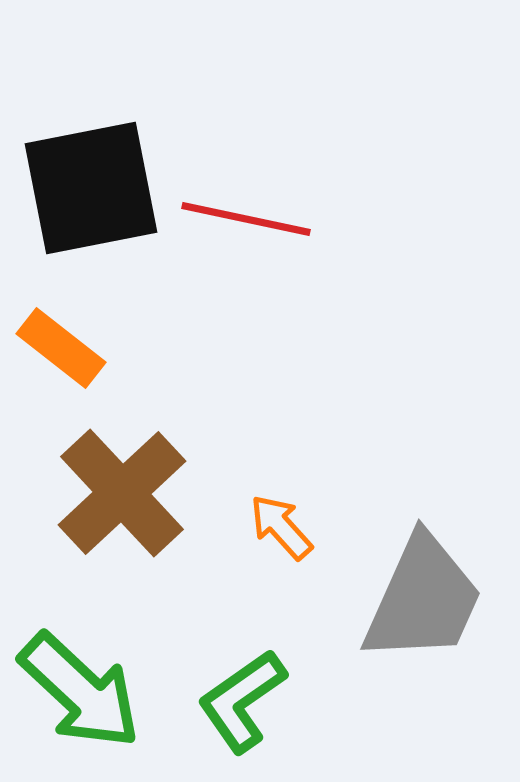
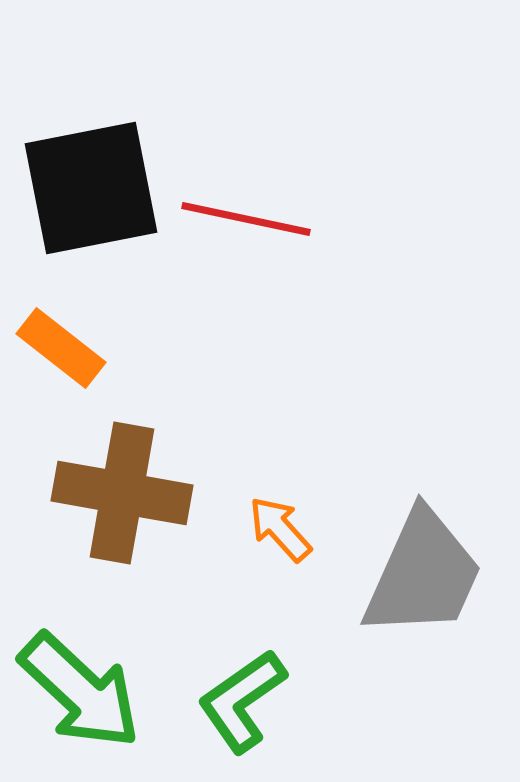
brown cross: rotated 37 degrees counterclockwise
orange arrow: moved 1 px left, 2 px down
gray trapezoid: moved 25 px up
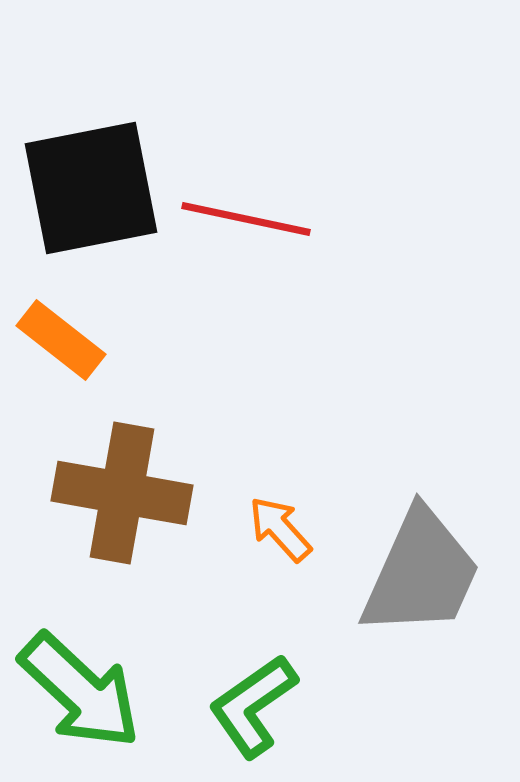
orange rectangle: moved 8 px up
gray trapezoid: moved 2 px left, 1 px up
green L-shape: moved 11 px right, 5 px down
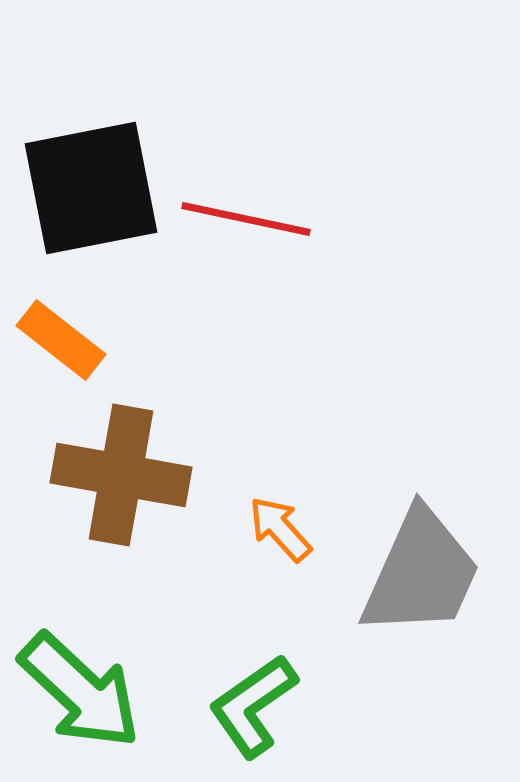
brown cross: moved 1 px left, 18 px up
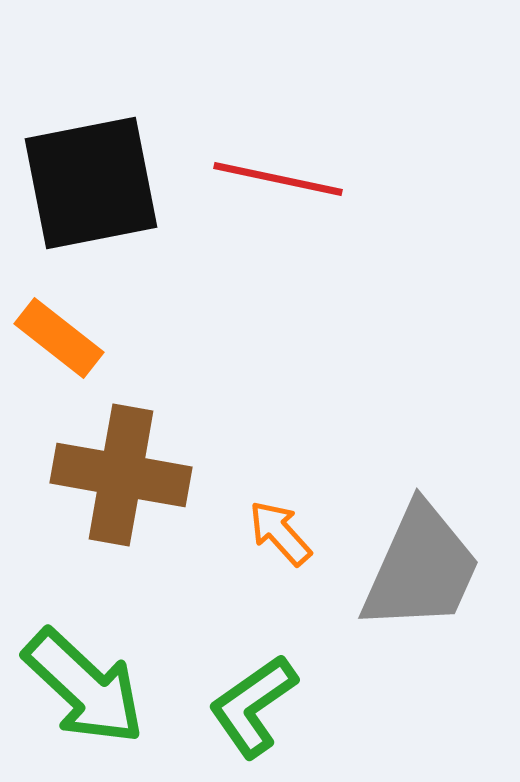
black square: moved 5 px up
red line: moved 32 px right, 40 px up
orange rectangle: moved 2 px left, 2 px up
orange arrow: moved 4 px down
gray trapezoid: moved 5 px up
green arrow: moved 4 px right, 4 px up
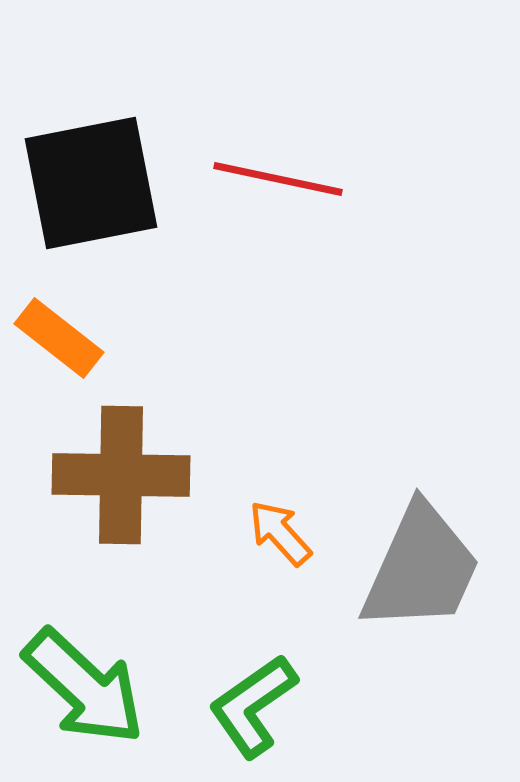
brown cross: rotated 9 degrees counterclockwise
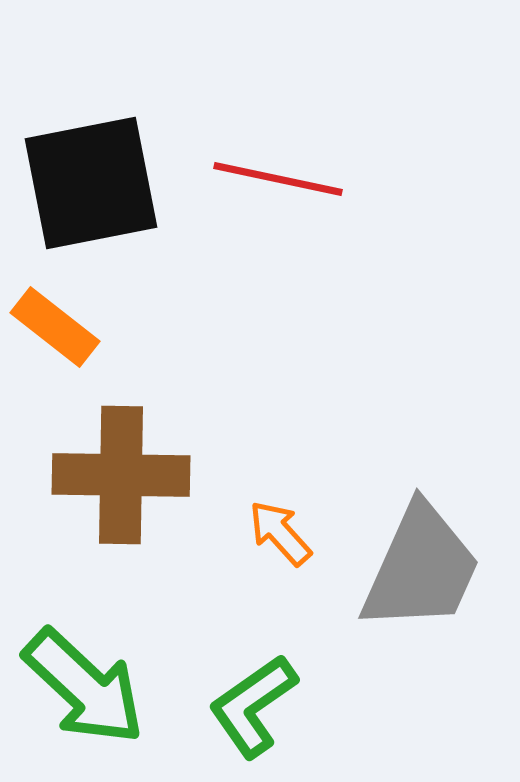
orange rectangle: moved 4 px left, 11 px up
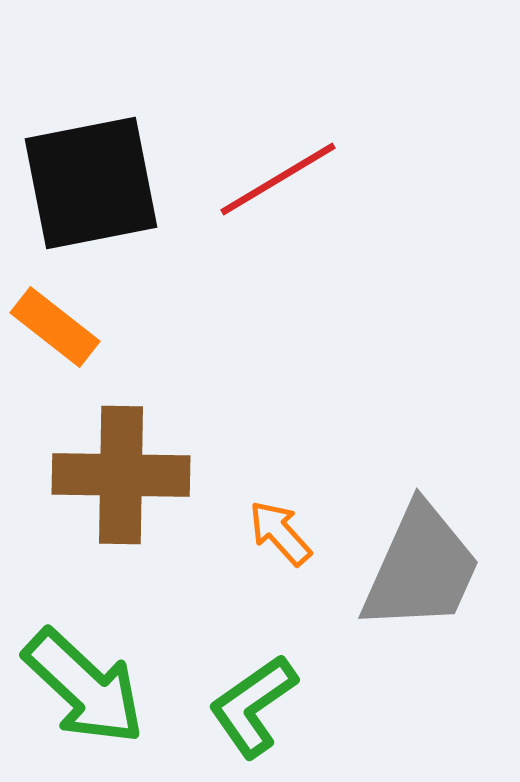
red line: rotated 43 degrees counterclockwise
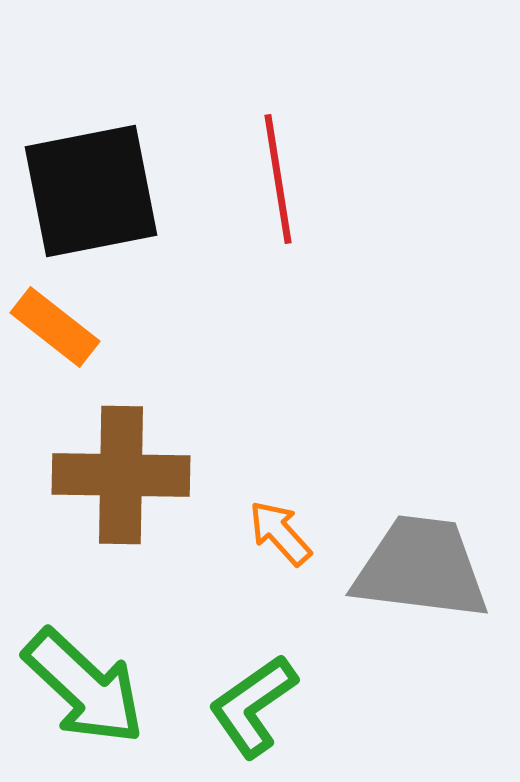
red line: rotated 68 degrees counterclockwise
black square: moved 8 px down
gray trapezoid: rotated 107 degrees counterclockwise
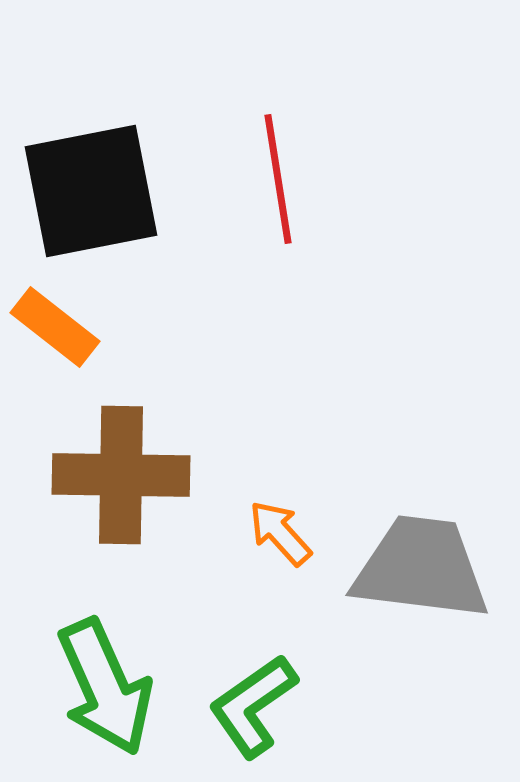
green arrow: moved 21 px right; rotated 23 degrees clockwise
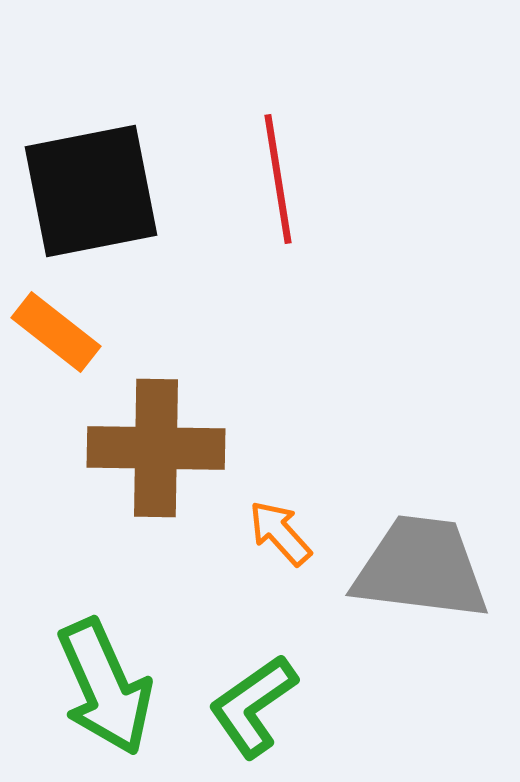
orange rectangle: moved 1 px right, 5 px down
brown cross: moved 35 px right, 27 px up
